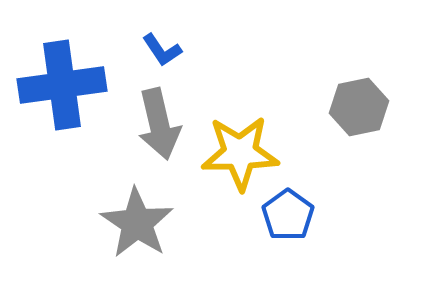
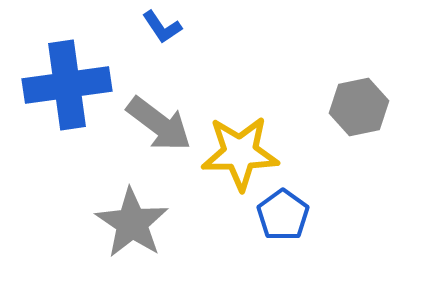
blue L-shape: moved 23 px up
blue cross: moved 5 px right
gray arrow: rotated 40 degrees counterclockwise
blue pentagon: moved 5 px left
gray star: moved 5 px left
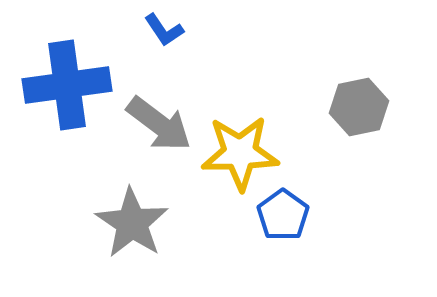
blue L-shape: moved 2 px right, 3 px down
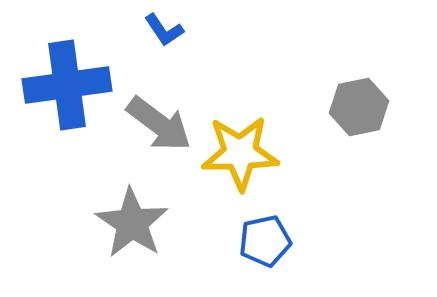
blue pentagon: moved 18 px left, 26 px down; rotated 24 degrees clockwise
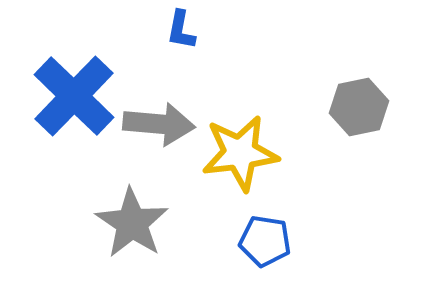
blue L-shape: moved 17 px right; rotated 45 degrees clockwise
blue cross: moved 7 px right, 11 px down; rotated 38 degrees counterclockwise
gray arrow: rotated 32 degrees counterclockwise
yellow star: rotated 6 degrees counterclockwise
blue pentagon: rotated 21 degrees clockwise
